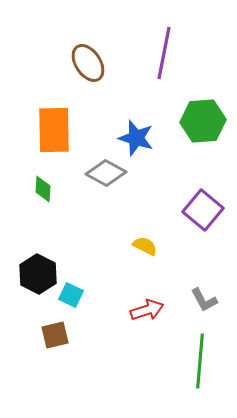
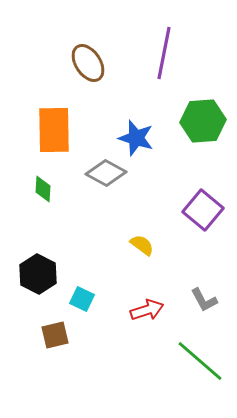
yellow semicircle: moved 3 px left, 1 px up; rotated 10 degrees clockwise
cyan square: moved 11 px right, 4 px down
green line: rotated 54 degrees counterclockwise
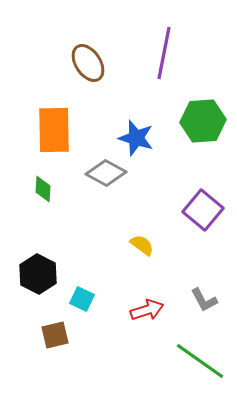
green line: rotated 6 degrees counterclockwise
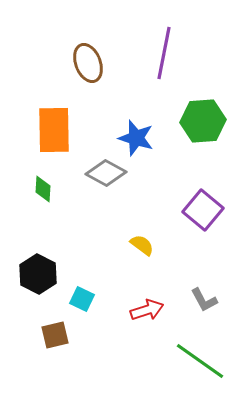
brown ellipse: rotated 12 degrees clockwise
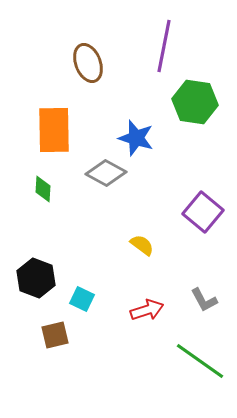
purple line: moved 7 px up
green hexagon: moved 8 px left, 19 px up; rotated 12 degrees clockwise
purple square: moved 2 px down
black hexagon: moved 2 px left, 4 px down; rotated 6 degrees counterclockwise
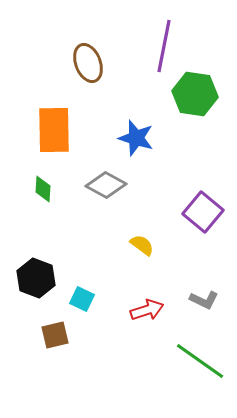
green hexagon: moved 8 px up
gray diamond: moved 12 px down
gray L-shape: rotated 36 degrees counterclockwise
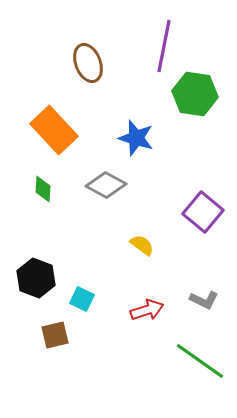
orange rectangle: rotated 42 degrees counterclockwise
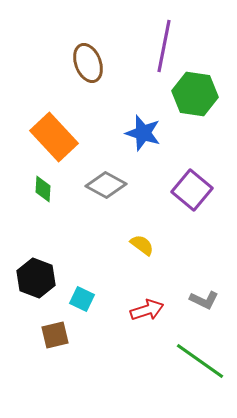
orange rectangle: moved 7 px down
blue star: moved 7 px right, 5 px up
purple square: moved 11 px left, 22 px up
